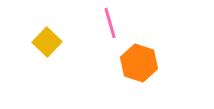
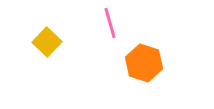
orange hexagon: moved 5 px right
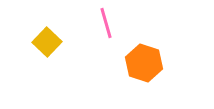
pink line: moved 4 px left
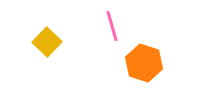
pink line: moved 6 px right, 3 px down
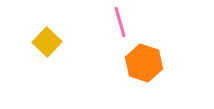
pink line: moved 8 px right, 4 px up
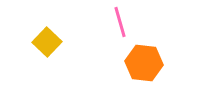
orange hexagon: rotated 12 degrees counterclockwise
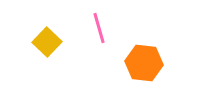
pink line: moved 21 px left, 6 px down
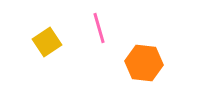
yellow square: rotated 12 degrees clockwise
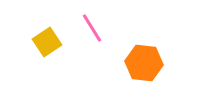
pink line: moved 7 px left; rotated 16 degrees counterclockwise
